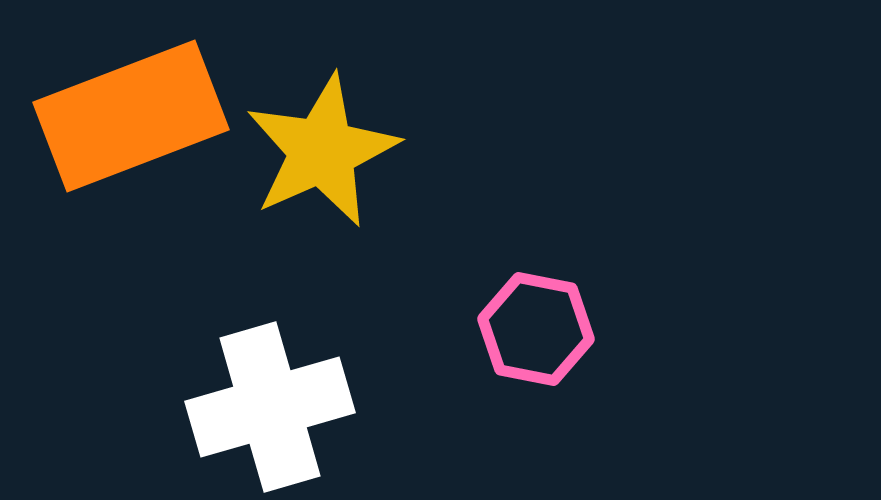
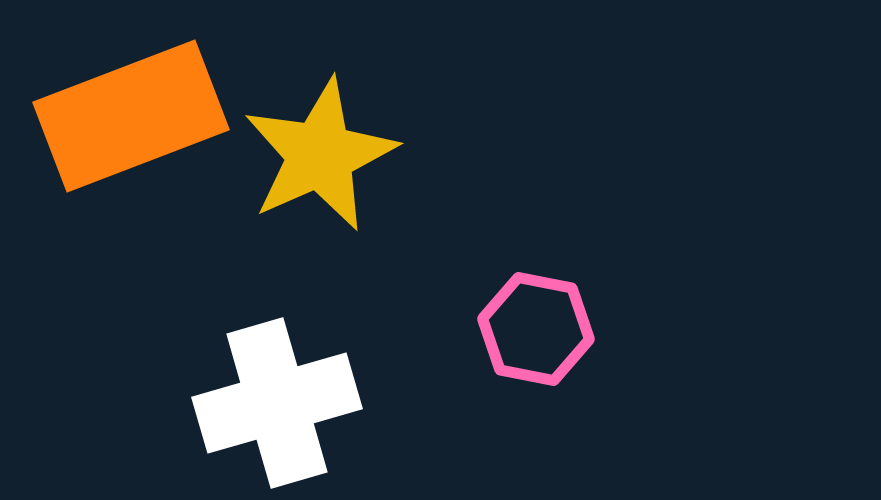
yellow star: moved 2 px left, 4 px down
white cross: moved 7 px right, 4 px up
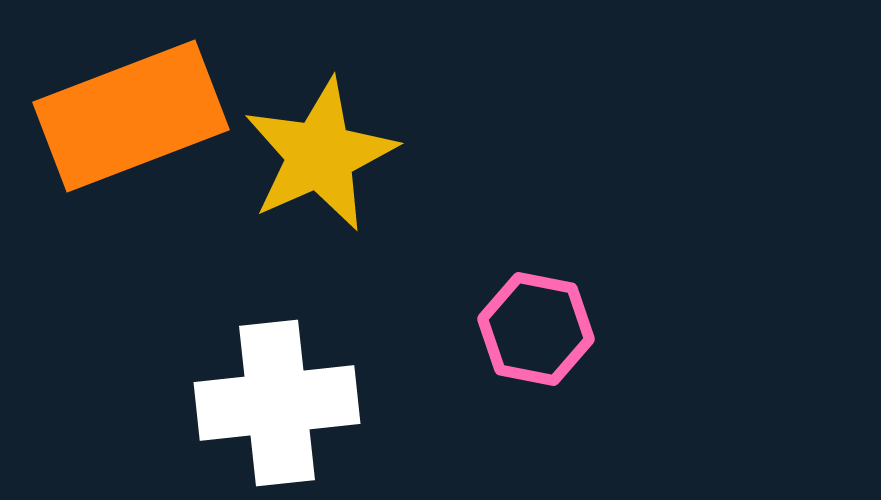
white cross: rotated 10 degrees clockwise
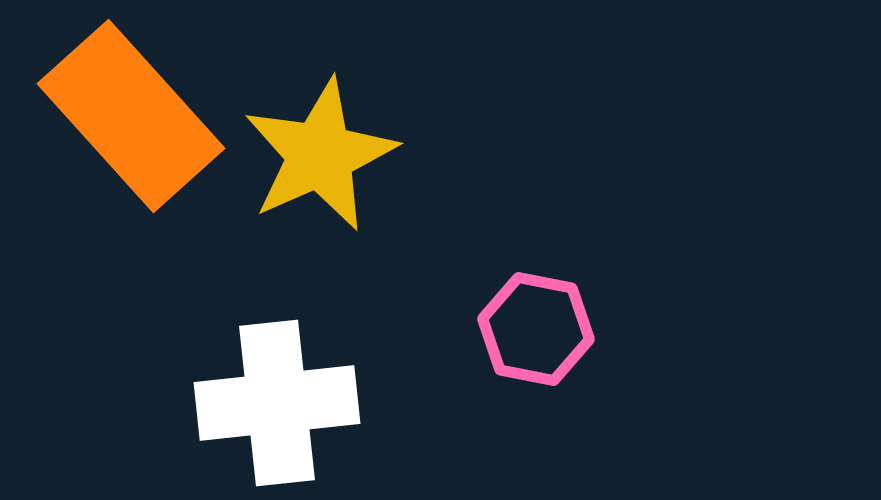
orange rectangle: rotated 69 degrees clockwise
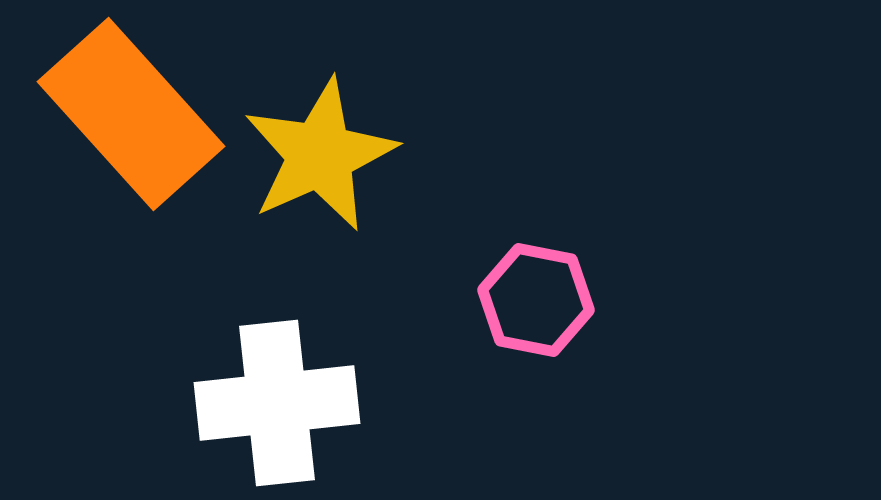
orange rectangle: moved 2 px up
pink hexagon: moved 29 px up
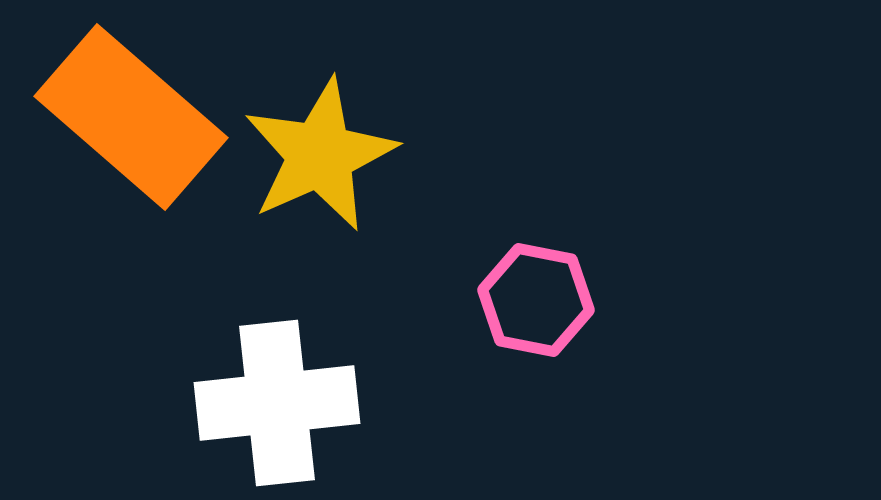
orange rectangle: moved 3 px down; rotated 7 degrees counterclockwise
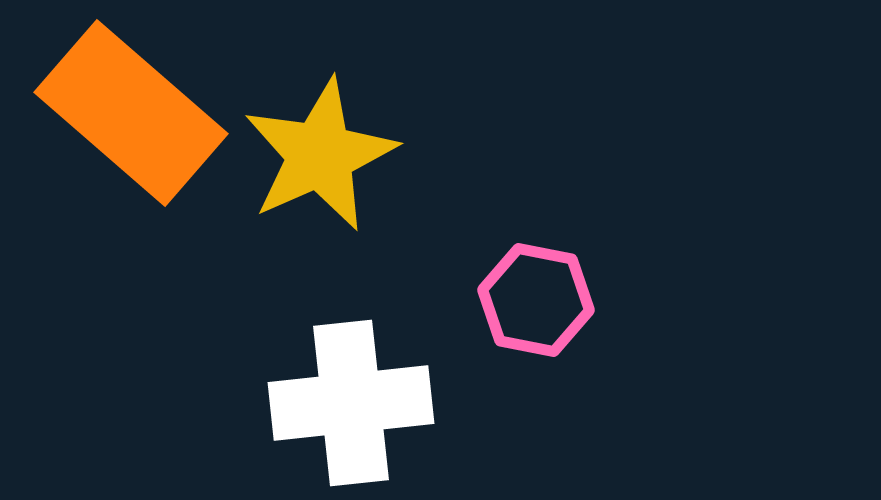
orange rectangle: moved 4 px up
white cross: moved 74 px right
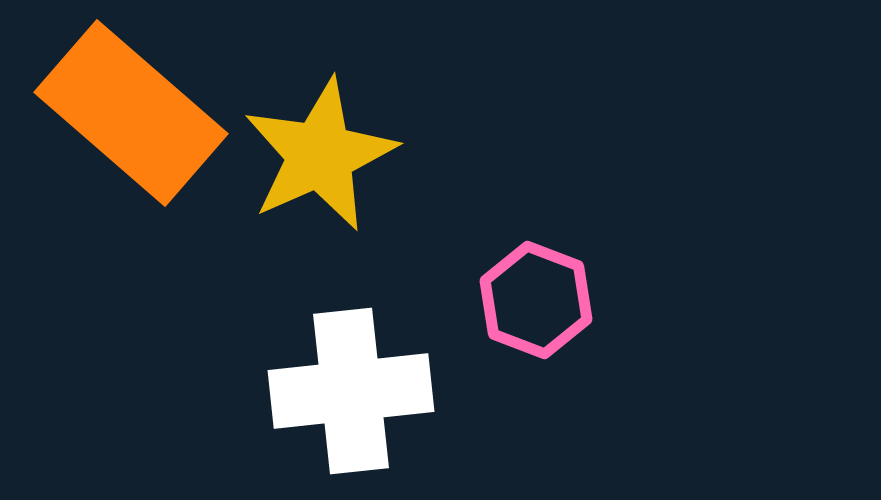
pink hexagon: rotated 10 degrees clockwise
white cross: moved 12 px up
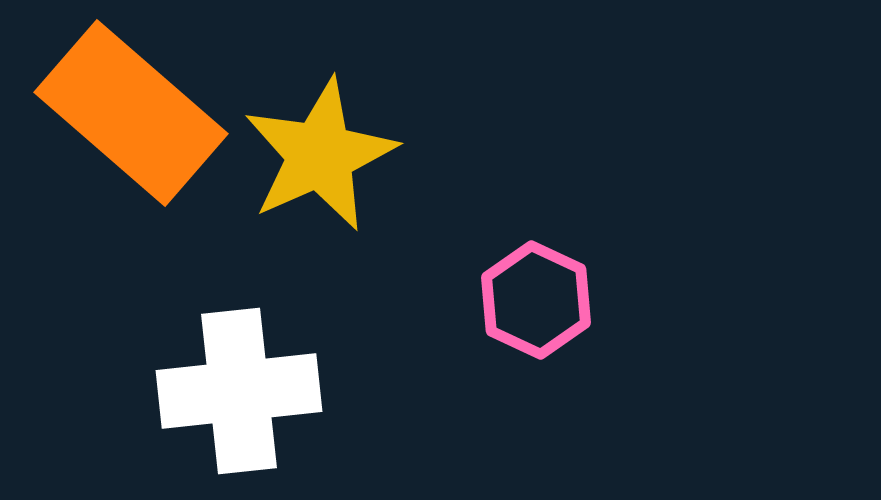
pink hexagon: rotated 4 degrees clockwise
white cross: moved 112 px left
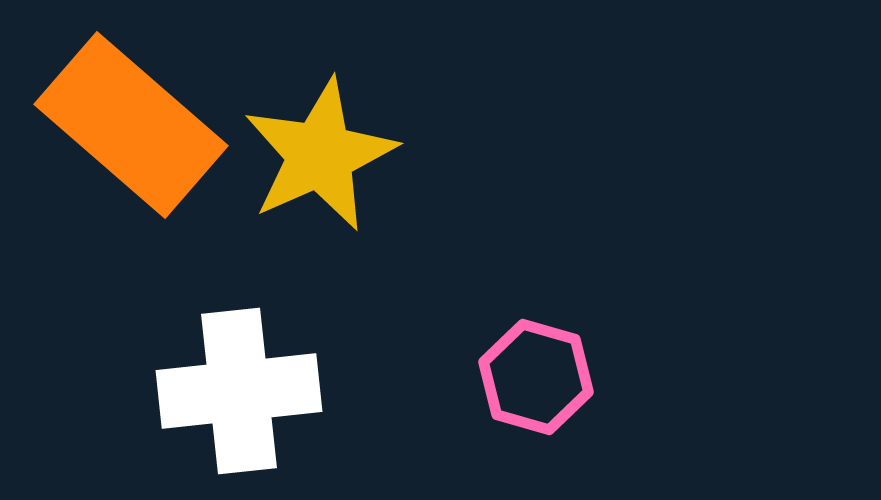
orange rectangle: moved 12 px down
pink hexagon: moved 77 px down; rotated 9 degrees counterclockwise
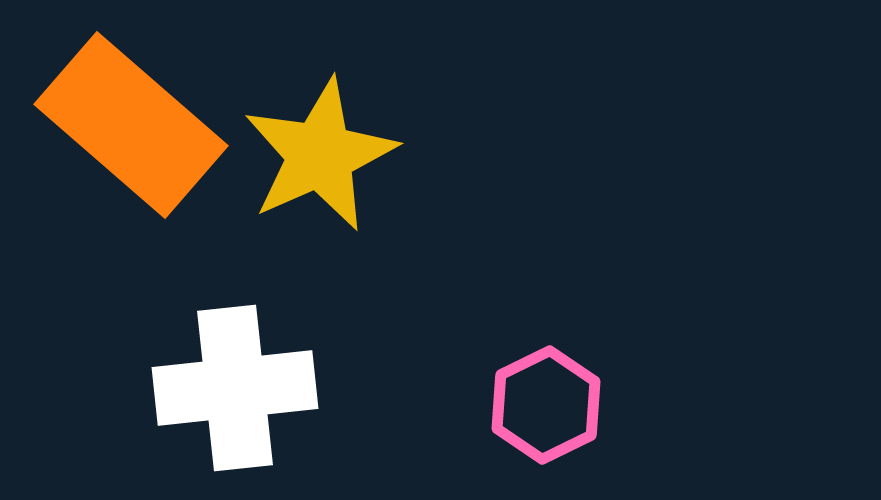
pink hexagon: moved 10 px right, 28 px down; rotated 18 degrees clockwise
white cross: moved 4 px left, 3 px up
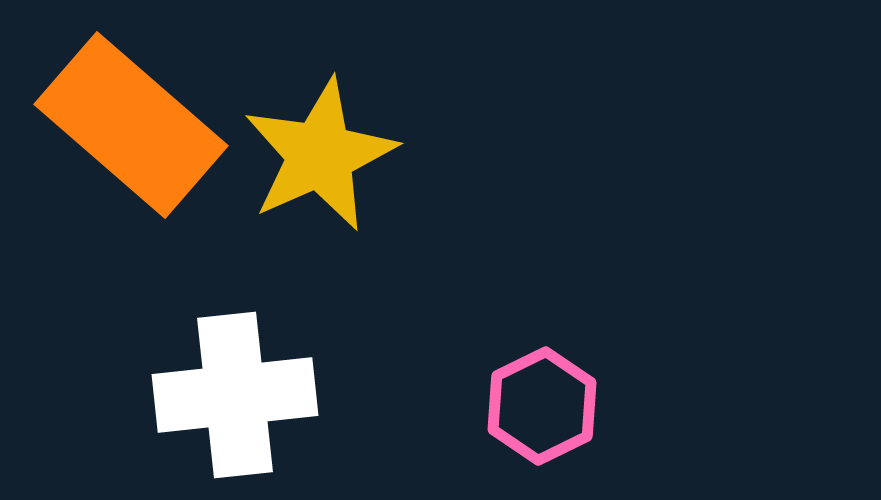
white cross: moved 7 px down
pink hexagon: moved 4 px left, 1 px down
